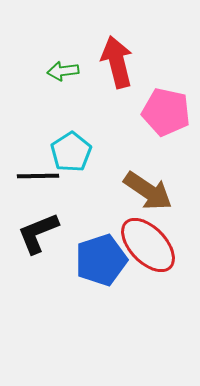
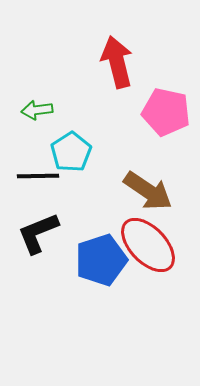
green arrow: moved 26 px left, 39 px down
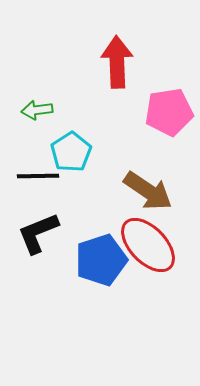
red arrow: rotated 12 degrees clockwise
pink pentagon: moved 3 px right; rotated 21 degrees counterclockwise
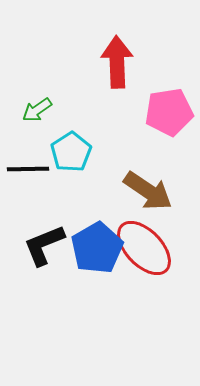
green arrow: rotated 28 degrees counterclockwise
black line: moved 10 px left, 7 px up
black L-shape: moved 6 px right, 12 px down
red ellipse: moved 4 px left, 3 px down
blue pentagon: moved 4 px left, 12 px up; rotated 12 degrees counterclockwise
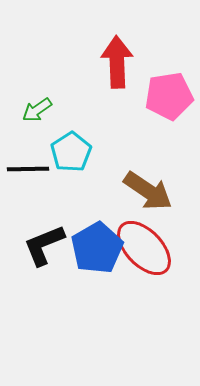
pink pentagon: moved 16 px up
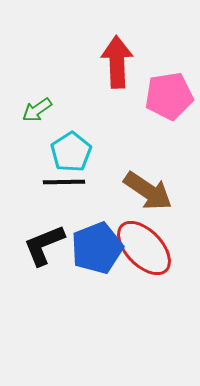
black line: moved 36 px right, 13 px down
blue pentagon: rotated 9 degrees clockwise
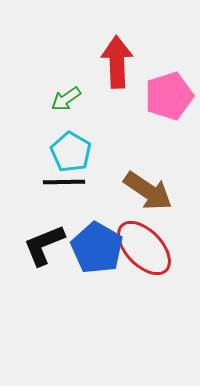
pink pentagon: rotated 9 degrees counterclockwise
green arrow: moved 29 px right, 11 px up
cyan pentagon: rotated 9 degrees counterclockwise
blue pentagon: rotated 21 degrees counterclockwise
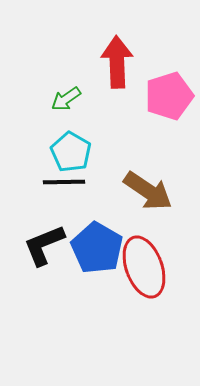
red ellipse: moved 19 px down; rotated 24 degrees clockwise
